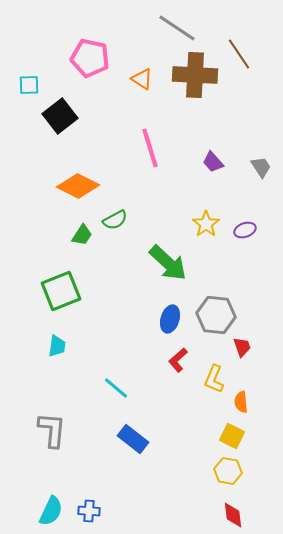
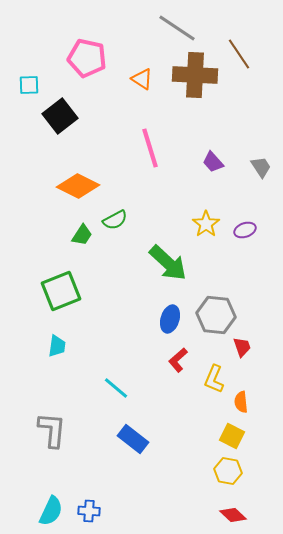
pink pentagon: moved 3 px left
red diamond: rotated 40 degrees counterclockwise
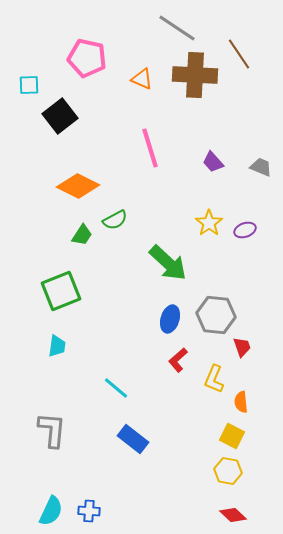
orange triangle: rotated 10 degrees counterclockwise
gray trapezoid: rotated 35 degrees counterclockwise
yellow star: moved 3 px right, 1 px up
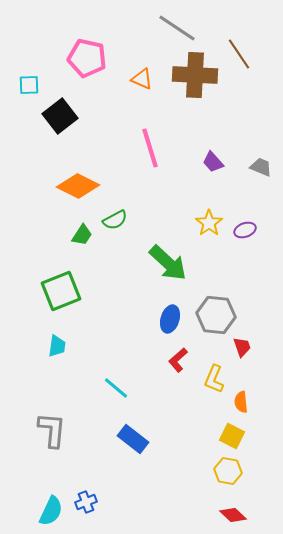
blue cross: moved 3 px left, 9 px up; rotated 25 degrees counterclockwise
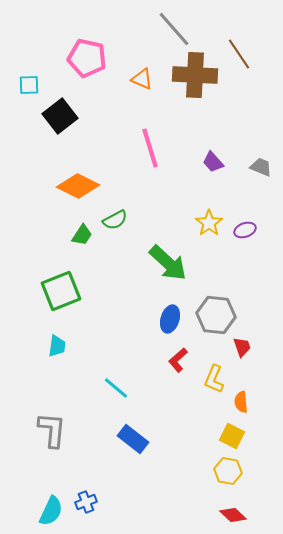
gray line: moved 3 px left, 1 px down; rotated 15 degrees clockwise
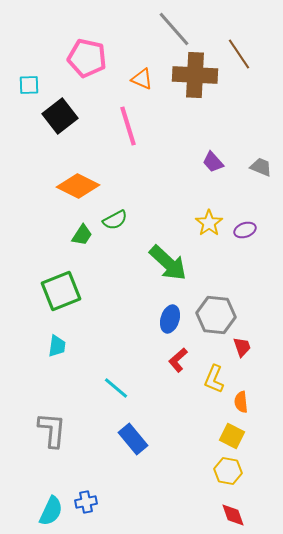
pink line: moved 22 px left, 22 px up
blue rectangle: rotated 12 degrees clockwise
blue cross: rotated 10 degrees clockwise
red diamond: rotated 28 degrees clockwise
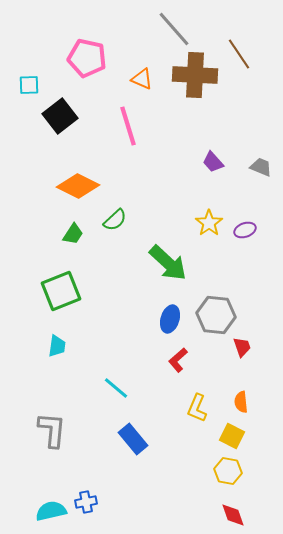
green semicircle: rotated 15 degrees counterclockwise
green trapezoid: moved 9 px left, 1 px up
yellow L-shape: moved 17 px left, 29 px down
cyan semicircle: rotated 128 degrees counterclockwise
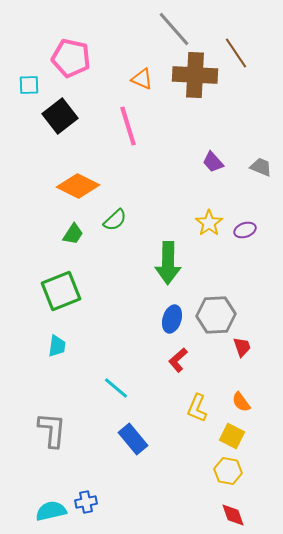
brown line: moved 3 px left, 1 px up
pink pentagon: moved 16 px left
green arrow: rotated 48 degrees clockwise
gray hexagon: rotated 9 degrees counterclockwise
blue ellipse: moved 2 px right
orange semicircle: rotated 30 degrees counterclockwise
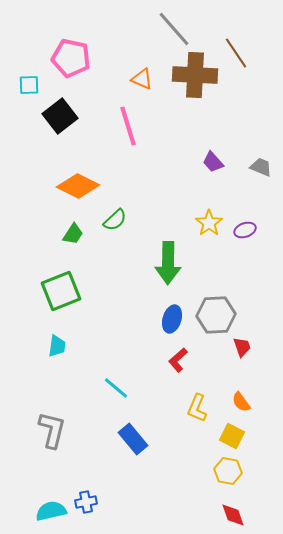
gray L-shape: rotated 9 degrees clockwise
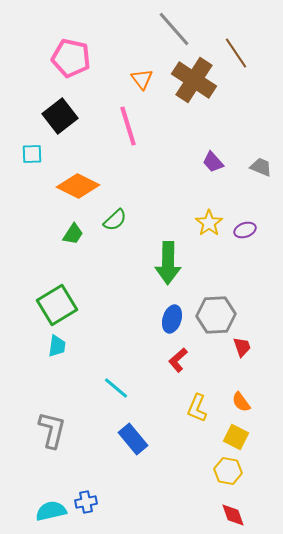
brown cross: moved 1 px left, 5 px down; rotated 30 degrees clockwise
orange triangle: rotated 30 degrees clockwise
cyan square: moved 3 px right, 69 px down
green square: moved 4 px left, 14 px down; rotated 9 degrees counterclockwise
yellow square: moved 4 px right, 1 px down
